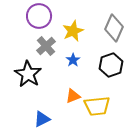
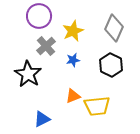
blue star: rotated 24 degrees clockwise
black hexagon: rotated 15 degrees counterclockwise
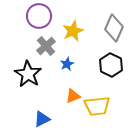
blue star: moved 6 px left, 4 px down; rotated 16 degrees counterclockwise
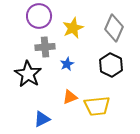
yellow star: moved 3 px up
gray cross: moved 1 px left, 1 px down; rotated 36 degrees clockwise
orange triangle: moved 3 px left, 1 px down
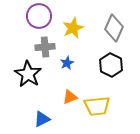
blue star: moved 1 px up
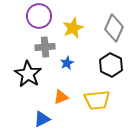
orange triangle: moved 9 px left
yellow trapezoid: moved 6 px up
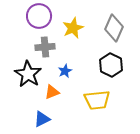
blue star: moved 2 px left, 8 px down
orange triangle: moved 9 px left, 5 px up
